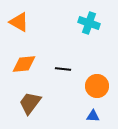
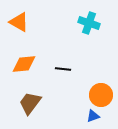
orange circle: moved 4 px right, 9 px down
blue triangle: rotated 24 degrees counterclockwise
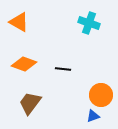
orange diamond: rotated 25 degrees clockwise
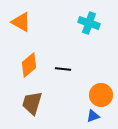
orange triangle: moved 2 px right
orange diamond: moved 5 px right, 1 px down; rotated 60 degrees counterclockwise
brown trapezoid: moved 2 px right; rotated 20 degrees counterclockwise
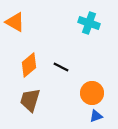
orange triangle: moved 6 px left
black line: moved 2 px left, 2 px up; rotated 21 degrees clockwise
orange circle: moved 9 px left, 2 px up
brown trapezoid: moved 2 px left, 3 px up
blue triangle: moved 3 px right
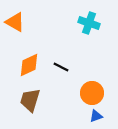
orange diamond: rotated 15 degrees clockwise
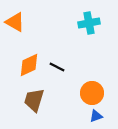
cyan cross: rotated 30 degrees counterclockwise
black line: moved 4 px left
brown trapezoid: moved 4 px right
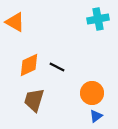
cyan cross: moved 9 px right, 4 px up
blue triangle: rotated 16 degrees counterclockwise
